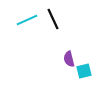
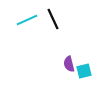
purple semicircle: moved 5 px down
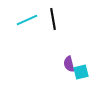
black line: rotated 15 degrees clockwise
cyan square: moved 3 px left, 1 px down
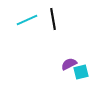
purple semicircle: rotated 77 degrees clockwise
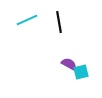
black line: moved 6 px right, 3 px down
purple semicircle: rotated 56 degrees clockwise
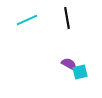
black line: moved 8 px right, 4 px up
cyan square: moved 1 px left
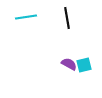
cyan line: moved 1 px left, 3 px up; rotated 15 degrees clockwise
cyan square: moved 4 px right, 7 px up
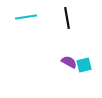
purple semicircle: moved 2 px up
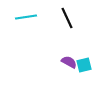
black line: rotated 15 degrees counterclockwise
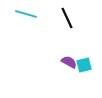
cyan line: moved 3 px up; rotated 25 degrees clockwise
